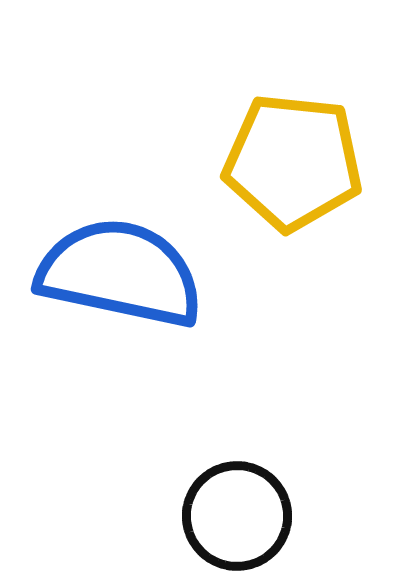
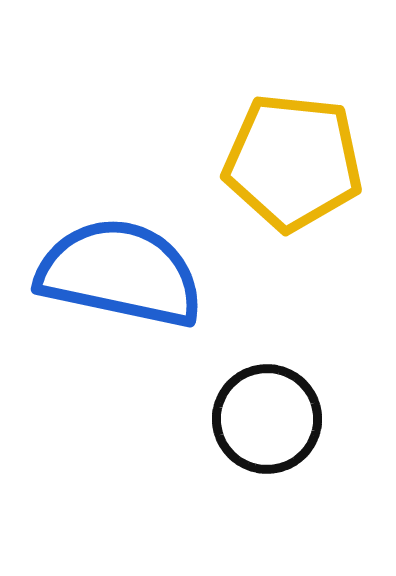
black circle: moved 30 px right, 97 px up
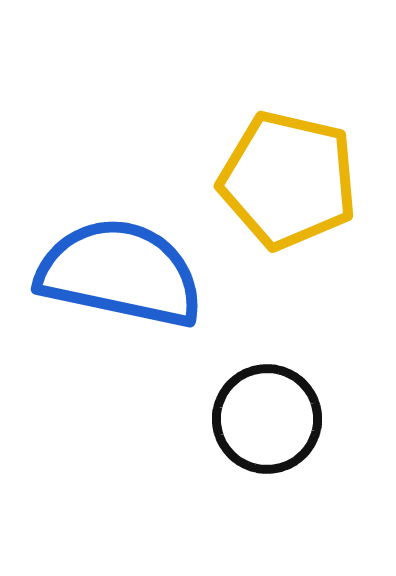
yellow pentagon: moved 5 px left, 18 px down; rotated 7 degrees clockwise
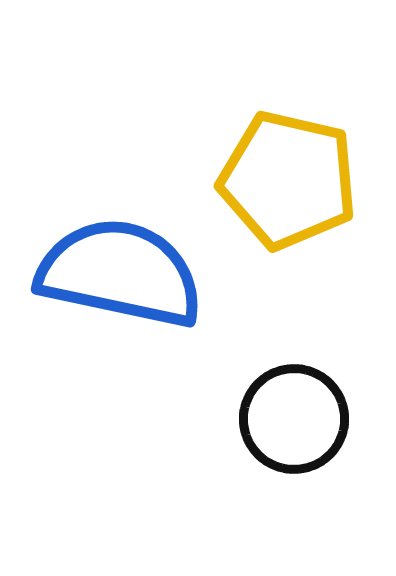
black circle: moved 27 px right
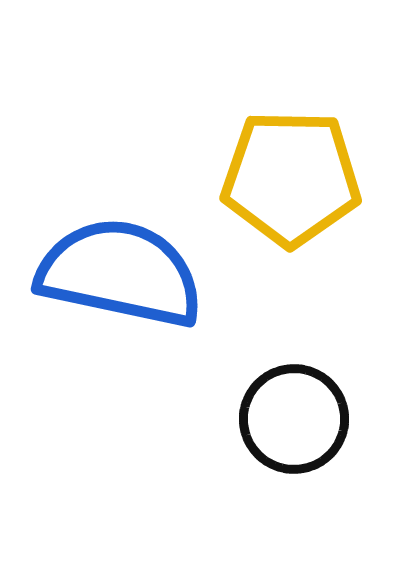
yellow pentagon: moved 3 px right, 2 px up; rotated 12 degrees counterclockwise
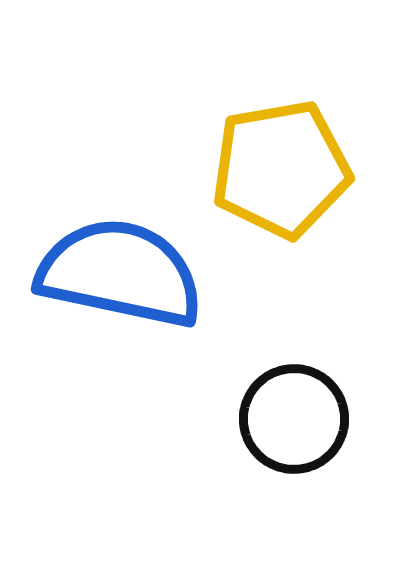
yellow pentagon: moved 10 px left, 9 px up; rotated 11 degrees counterclockwise
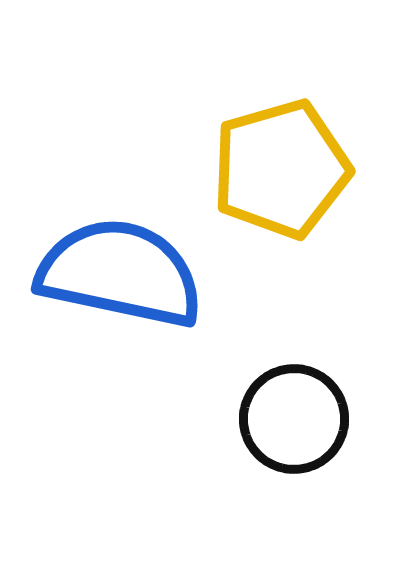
yellow pentagon: rotated 6 degrees counterclockwise
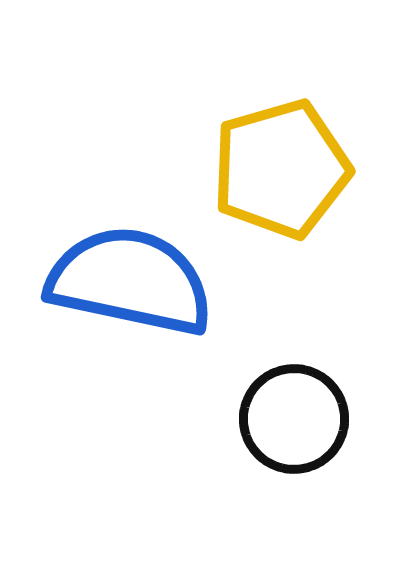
blue semicircle: moved 10 px right, 8 px down
